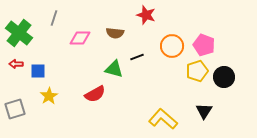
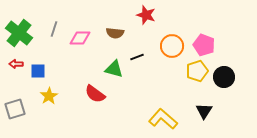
gray line: moved 11 px down
red semicircle: rotated 65 degrees clockwise
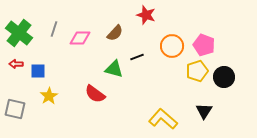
brown semicircle: rotated 54 degrees counterclockwise
gray square: rotated 30 degrees clockwise
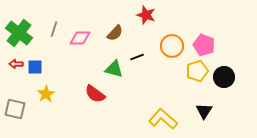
blue square: moved 3 px left, 4 px up
yellow star: moved 3 px left, 2 px up
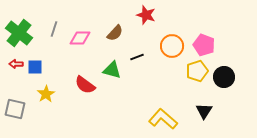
green triangle: moved 2 px left, 1 px down
red semicircle: moved 10 px left, 9 px up
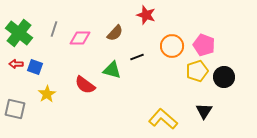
blue square: rotated 21 degrees clockwise
yellow star: moved 1 px right
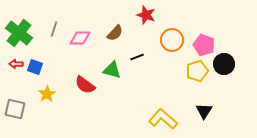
orange circle: moved 6 px up
black circle: moved 13 px up
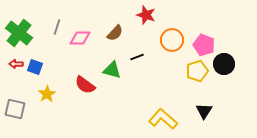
gray line: moved 3 px right, 2 px up
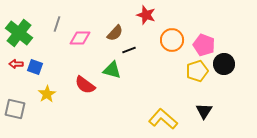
gray line: moved 3 px up
black line: moved 8 px left, 7 px up
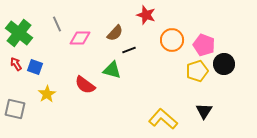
gray line: rotated 42 degrees counterclockwise
red arrow: rotated 56 degrees clockwise
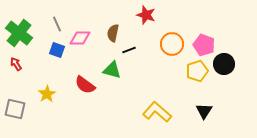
brown semicircle: moved 2 px left; rotated 150 degrees clockwise
orange circle: moved 4 px down
blue square: moved 22 px right, 17 px up
yellow L-shape: moved 6 px left, 7 px up
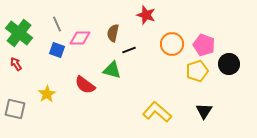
black circle: moved 5 px right
